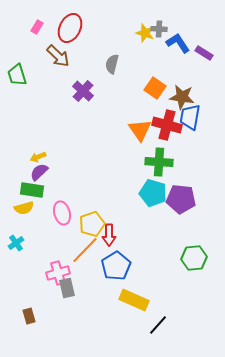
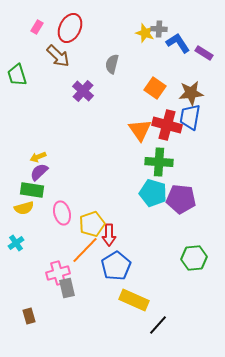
brown star: moved 9 px right, 4 px up; rotated 15 degrees counterclockwise
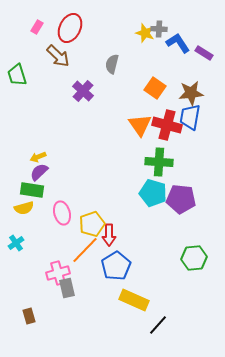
orange triangle: moved 5 px up
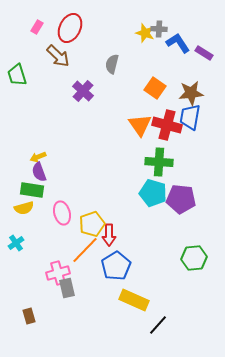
purple semicircle: rotated 66 degrees counterclockwise
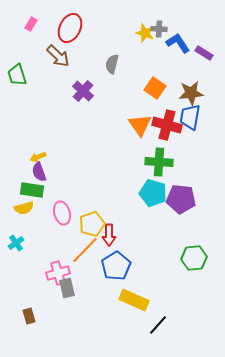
pink rectangle: moved 6 px left, 3 px up
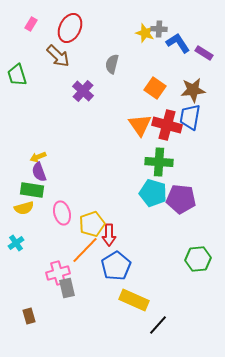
brown star: moved 2 px right, 3 px up
green hexagon: moved 4 px right, 1 px down
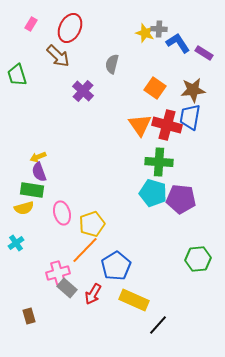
red arrow: moved 16 px left, 59 px down; rotated 30 degrees clockwise
gray rectangle: rotated 36 degrees counterclockwise
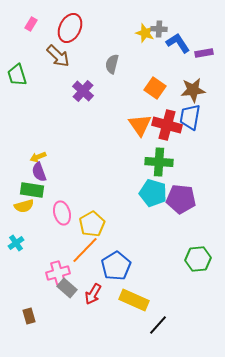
purple rectangle: rotated 42 degrees counterclockwise
yellow semicircle: moved 2 px up
yellow pentagon: rotated 10 degrees counterclockwise
